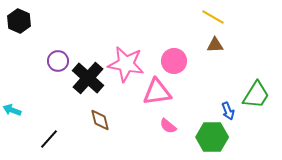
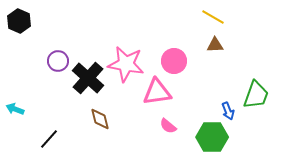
green trapezoid: rotated 12 degrees counterclockwise
cyan arrow: moved 3 px right, 1 px up
brown diamond: moved 1 px up
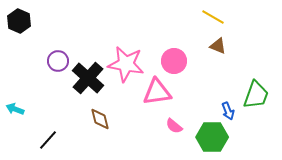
brown triangle: moved 3 px right, 1 px down; rotated 24 degrees clockwise
pink semicircle: moved 6 px right
black line: moved 1 px left, 1 px down
